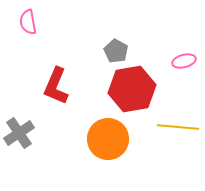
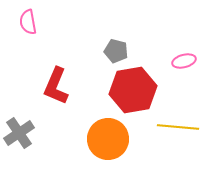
gray pentagon: rotated 15 degrees counterclockwise
red hexagon: moved 1 px right, 1 px down
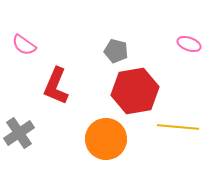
pink semicircle: moved 4 px left, 23 px down; rotated 45 degrees counterclockwise
pink ellipse: moved 5 px right, 17 px up; rotated 35 degrees clockwise
red hexagon: moved 2 px right, 1 px down
orange circle: moved 2 px left
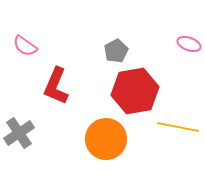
pink semicircle: moved 1 px right, 1 px down
gray pentagon: rotated 30 degrees clockwise
yellow line: rotated 6 degrees clockwise
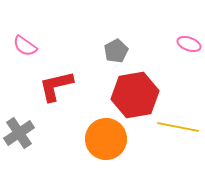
red L-shape: rotated 54 degrees clockwise
red hexagon: moved 4 px down
